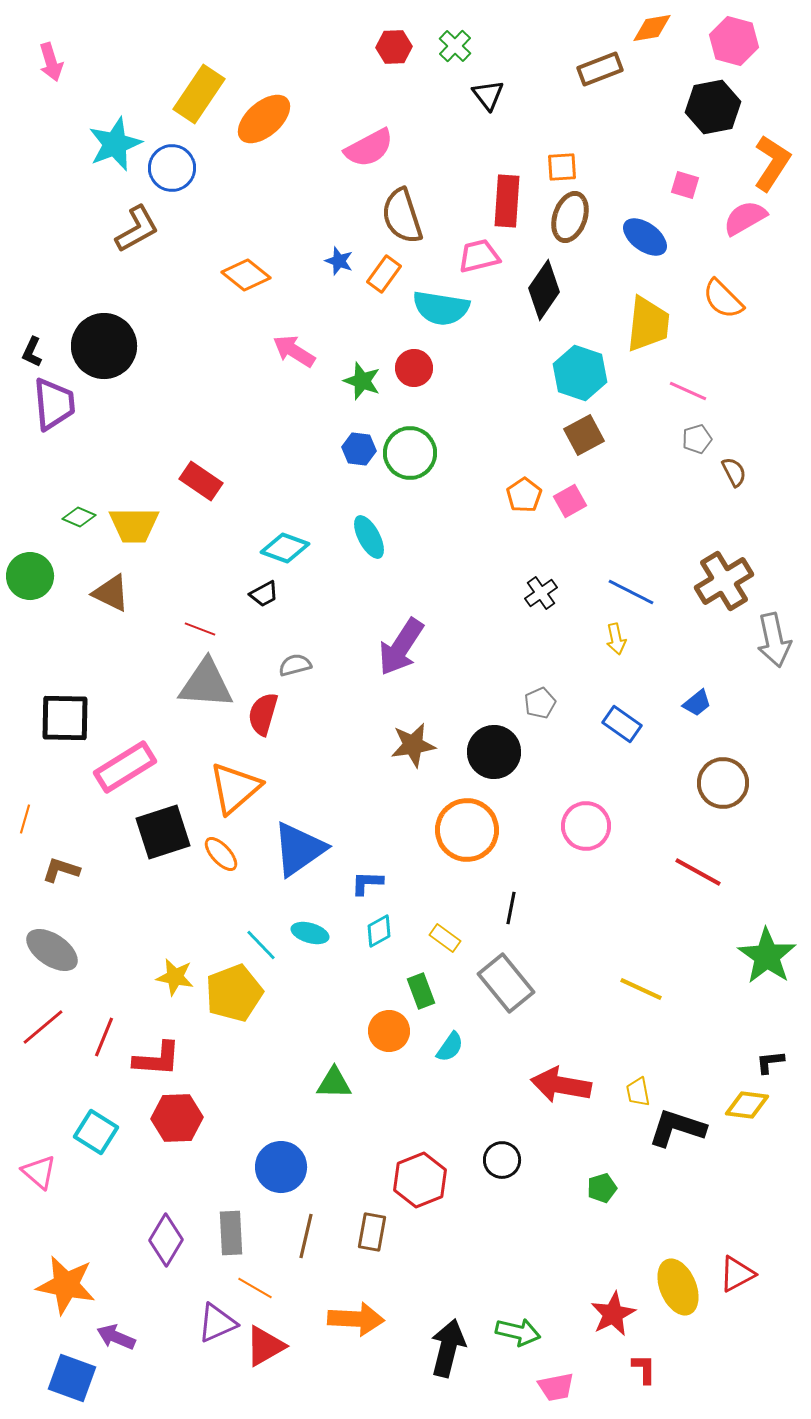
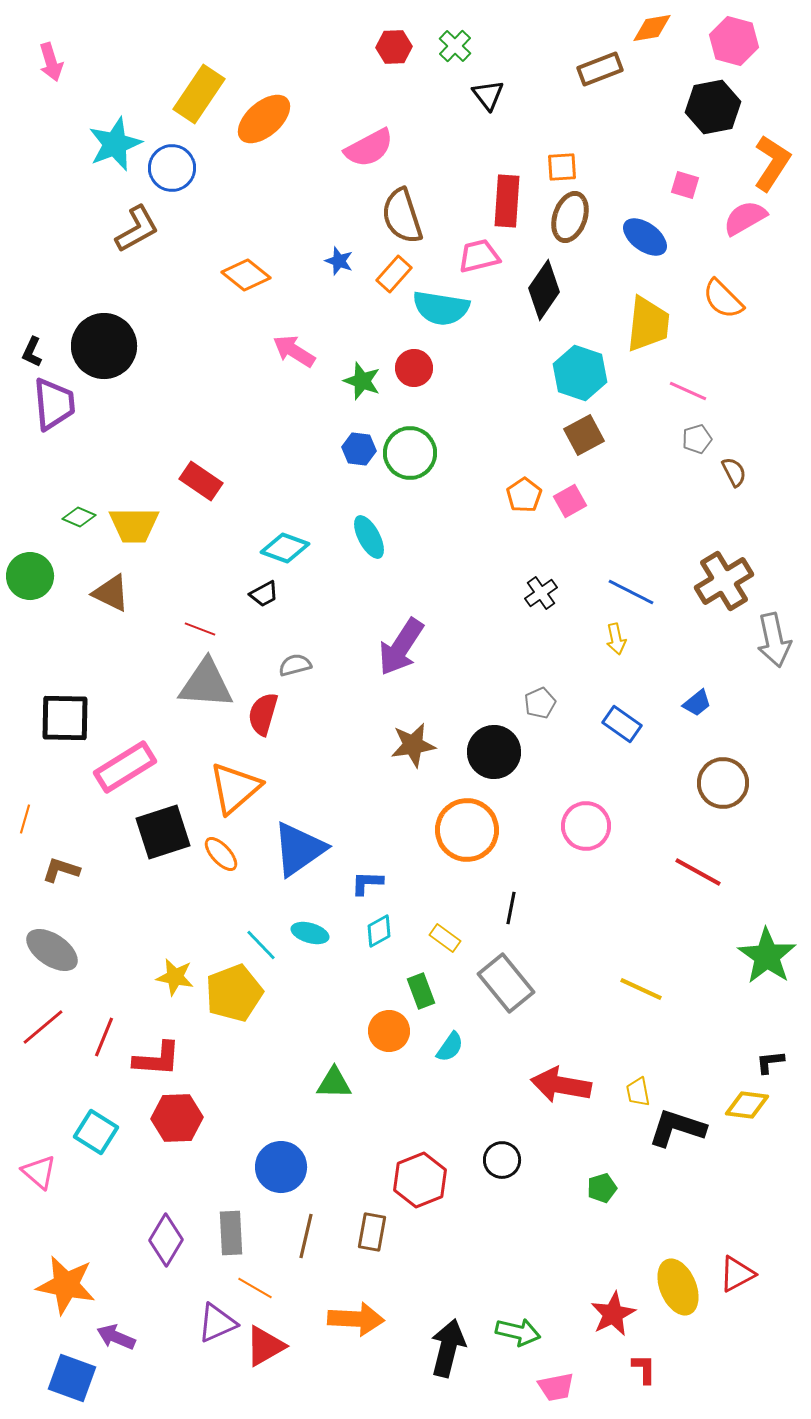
orange rectangle at (384, 274): moved 10 px right; rotated 6 degrees clockwise
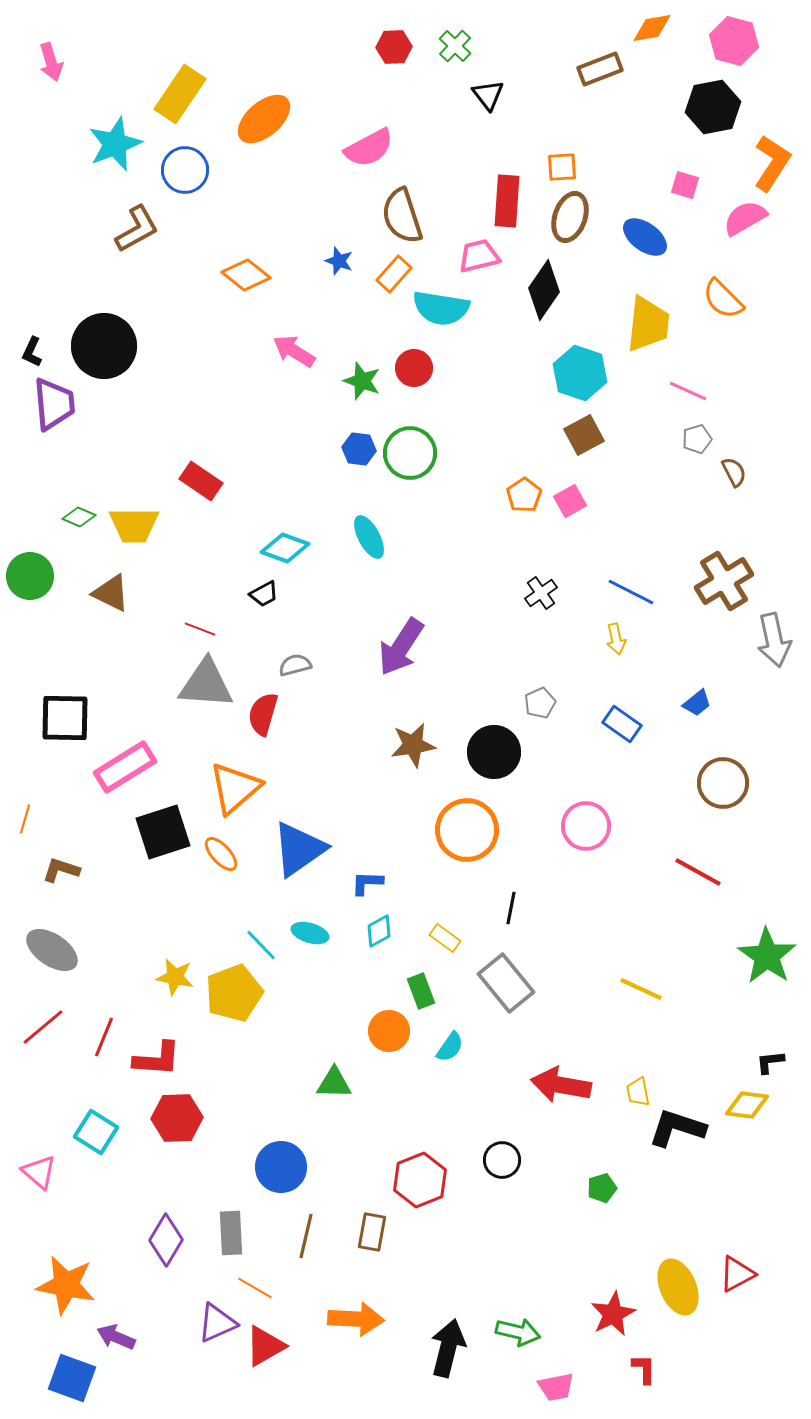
yellow rectangle at (199, 94): moved 19 px left
blue circle at (172, 168): moved 13 px right, 2 px down
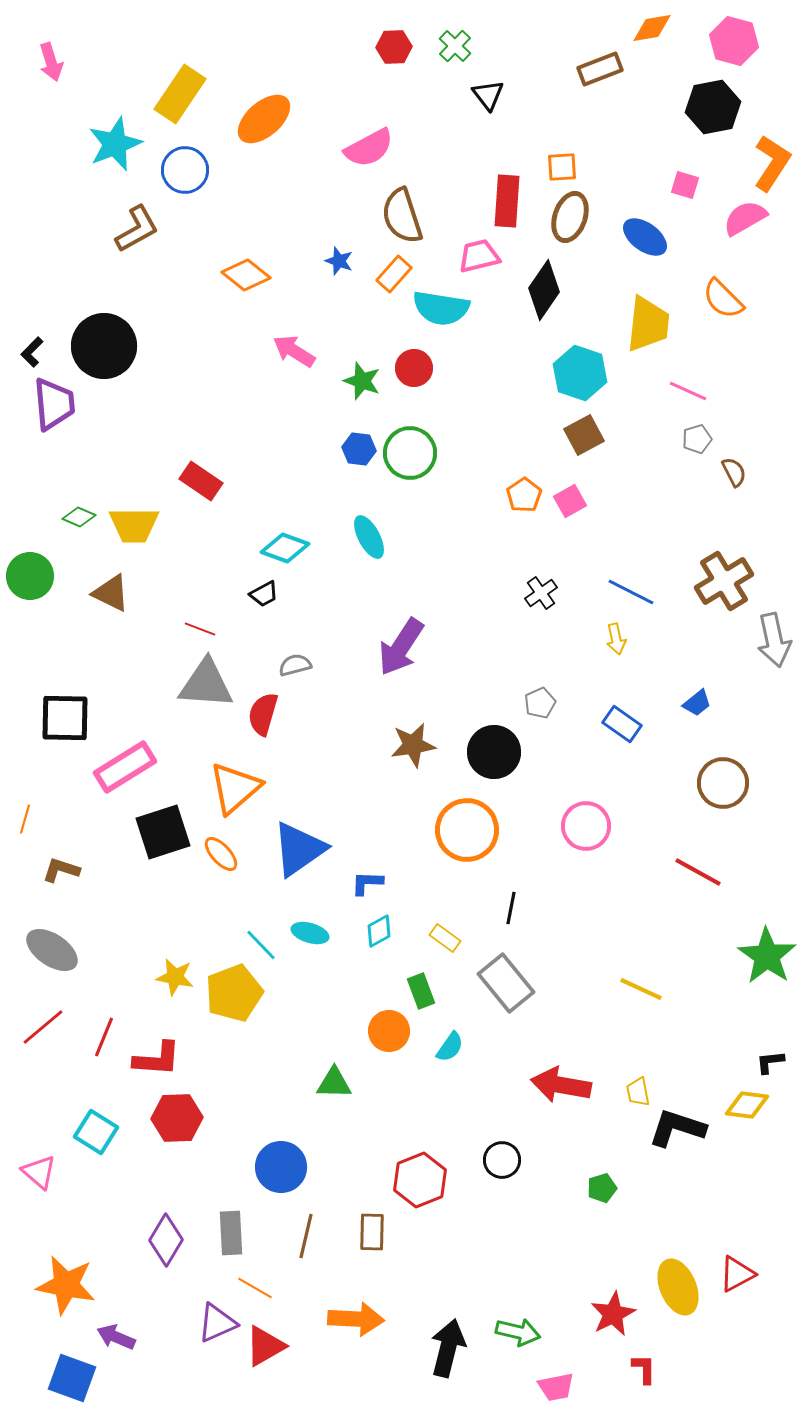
black L-shape at (32, 352): rotated 20 degrees clockwise
brown rectangle at (372, 1232): rotated 9 degrees counterclockwise
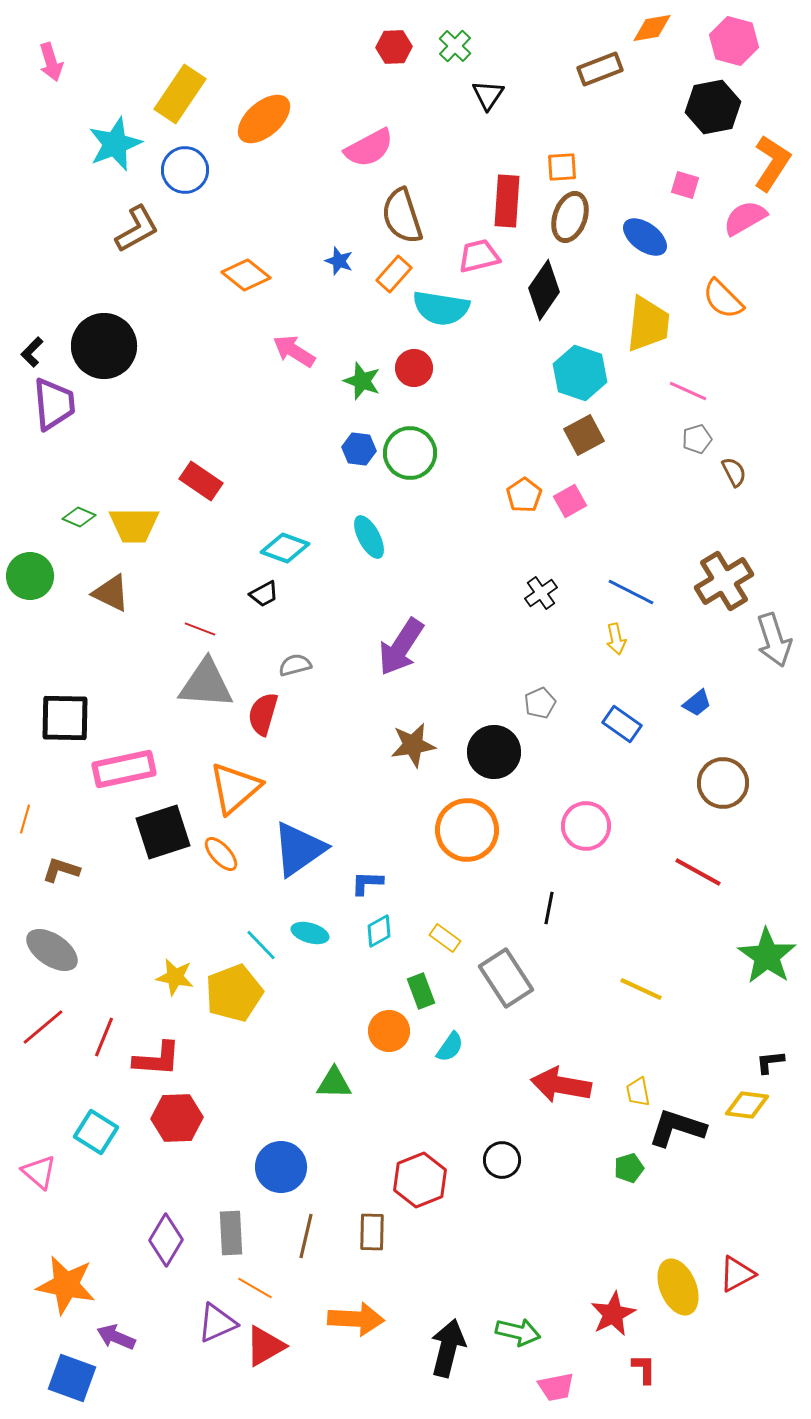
black triangle at (488, 95): rotated 12 degrees clockwise
gray arrow at (774, 640): rotated 6 degrees counterclockwise
pink rectangle at (125, 767): moved 1 px left, 2 px down; rotated 20 degrees clockwise
black line at (511, 908): moved 38 px right
gray rectangle at (506, 983): moved 5 px up; rotated 6 degrees clockwise
green pentagon at (602, 1188): moved 27 px right, 20 px up
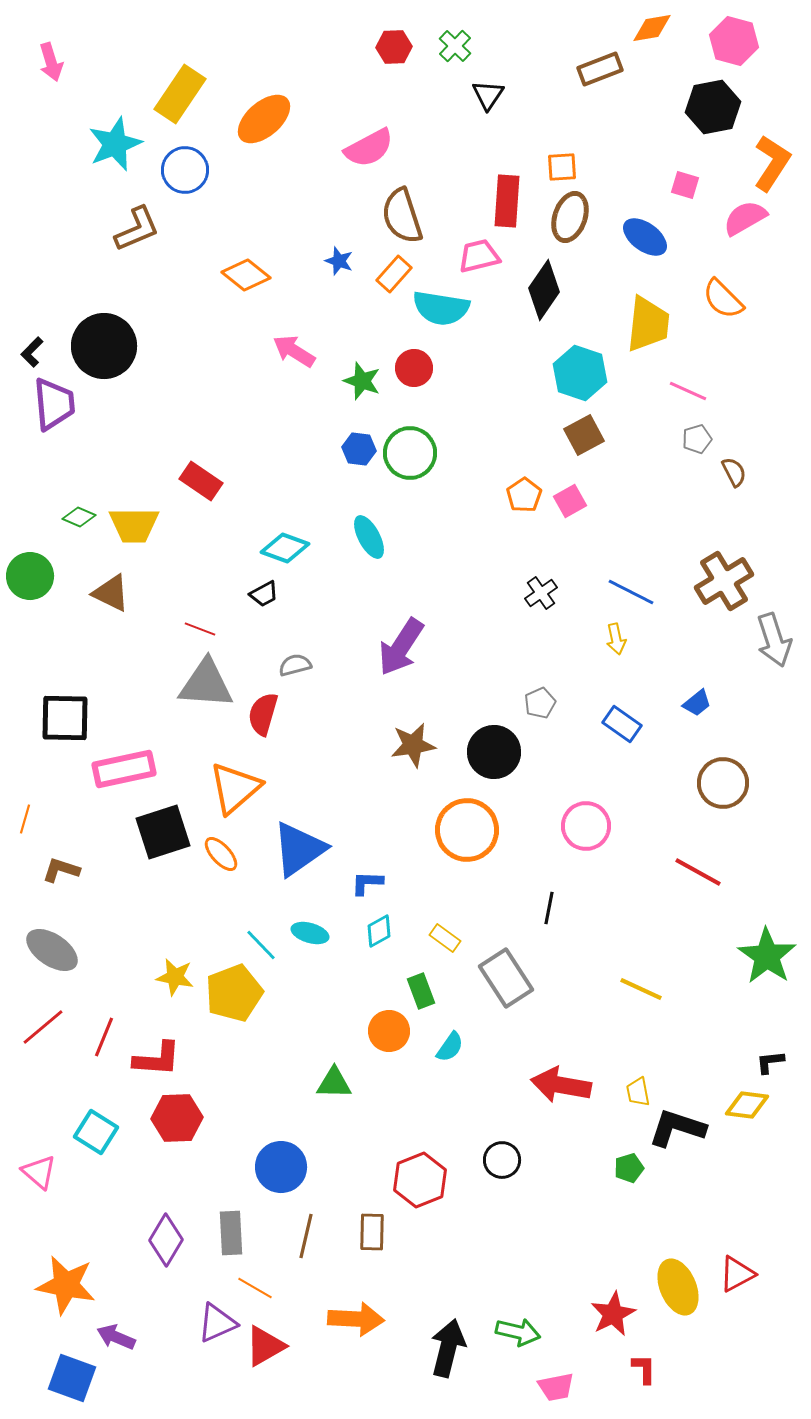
brown L-shape at (137, 229): rotated 6 degrees clockwise
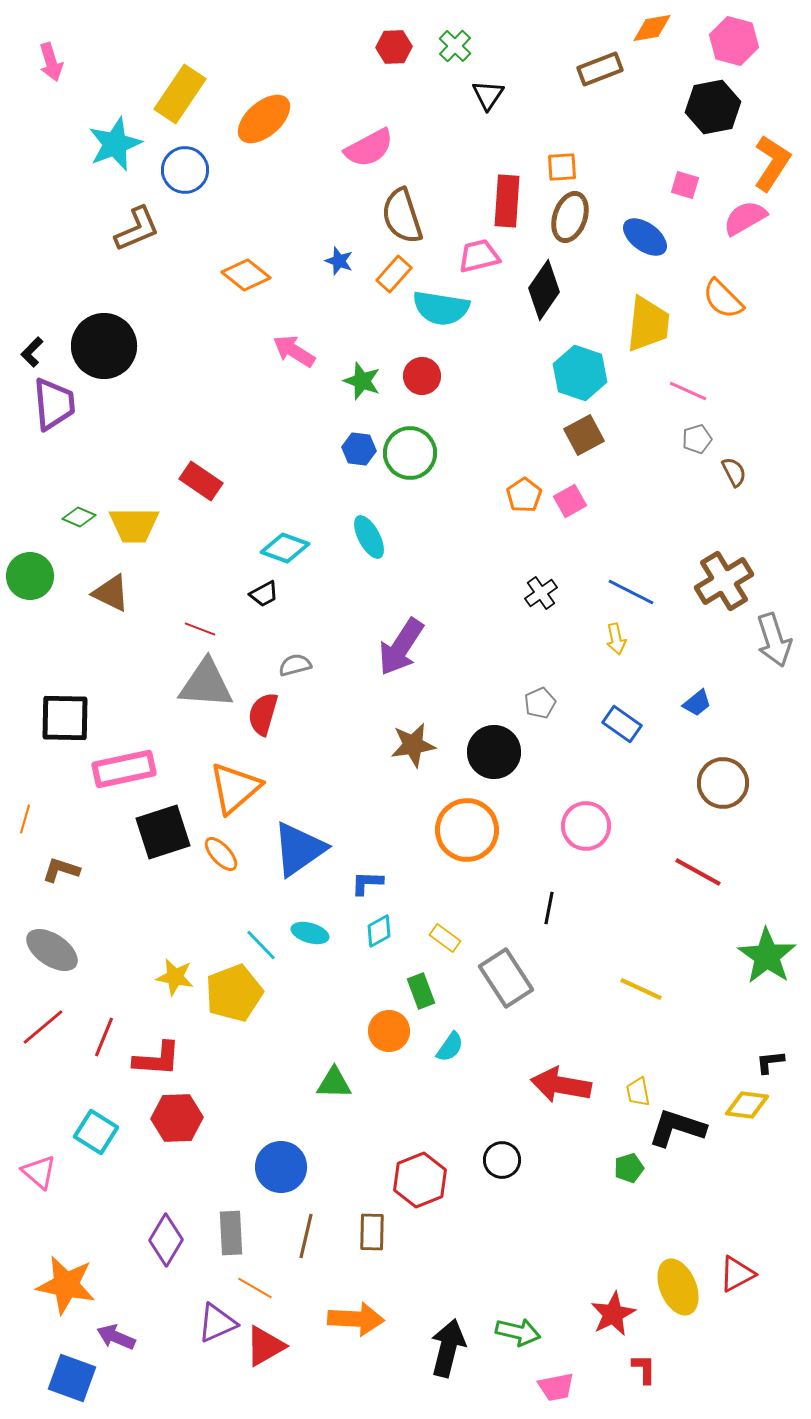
red circle at (414, 368): moved 8 px right, 8 px down
